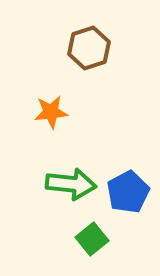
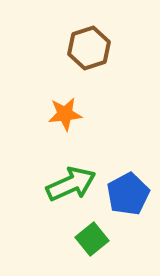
orange star: moved 14 px right, 2 px down
green arrow: rotated 30 degrees counterclockwise
blue pentagon: moved 2 px down
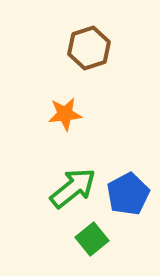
green arrow: moved 2 px right, 4 px down; rotated 15 degrees counterclockwise
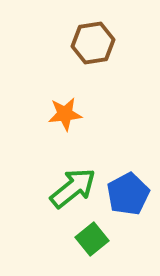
brown hexagon: moved 4 px right, 5 px up; rotated 9 degrees clockwise
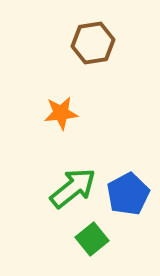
orange star: moved 4 px left, 1 px up
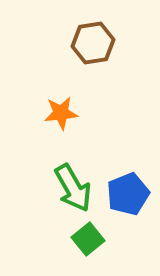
green arrow: rotated 99 degrees clockwise
blue pentagon: rotated 6 degrees clockwise
green square: moved 4 px left
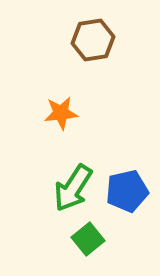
brown hexagon: moved 3 px up
green arrow: rotated 63 degrees clockwise
blue pentagon: moved 1 px left, 3 px up; rotated 9 degrees clockwise
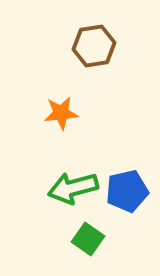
brown hexagon: moved 1 px right, 6 px down
green arrow: rotated 42 degrees clockwise
green square: rotated 16 degrees counterclockwise
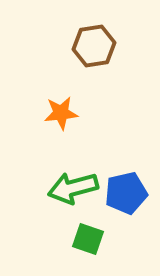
blue pentagon: moved 1 px left, 2 px down
green square: rotated 16 degrees counterclockwise
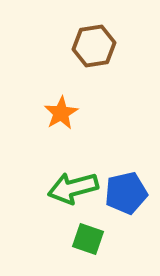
orange star: rotated 24 degrees counterclockwise
